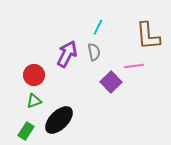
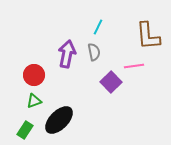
purple arrow: rotated 16 degrees counterclockwise
green rectangle: moved 1 px left, 1 px up
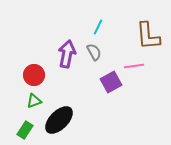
gray semicircle: rotated 18 degrees counterclockwise
purple square: rotated 15 degrees clockwise
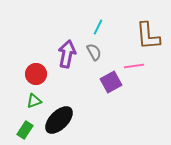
red circle: moved 2 px right, 1 px up
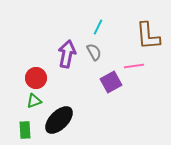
red circle: moved 4 px down
green rectangle: rotated 36 degrees counterclockwise
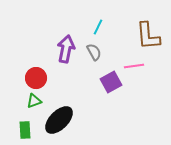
purple arrow: moved 1 px left, 5 px up
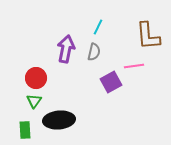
gray semicircle: rotated 42 degrees clockwise
green triangle: rotated 35 degrees counterclockwise
black ellipse: rotated 40 degrees clockwise
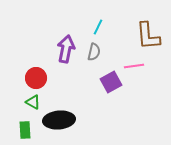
green triangle: moved 1 px left, 1 px down; rotated 35 degrees counterclockwise
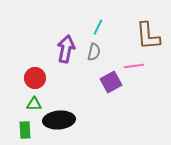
red circle: moved 1 px left
green triangle: moved 1 px right, 2 px down; rotated 28 degrees counterclockwise
